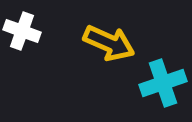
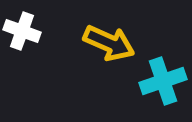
cyan cross: moved 2 px up
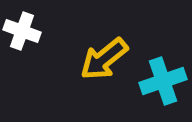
yellow arrow: moved 5 px left, 16 px down; rotated 117 degrees clockwise
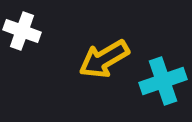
yellow arrow: rotated 9 degrees clockwise
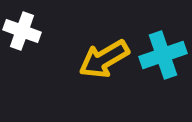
cyan cross: moved 26 px up
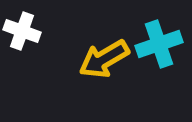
cyan cross: moved 4 px left, 11 px up
